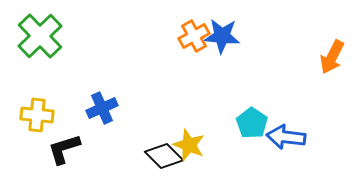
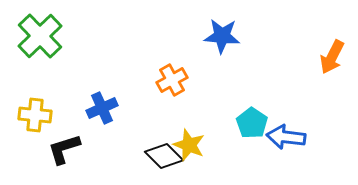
orange cross: moved 22 px left, 44 px down
yellow cross: moved 2 px left
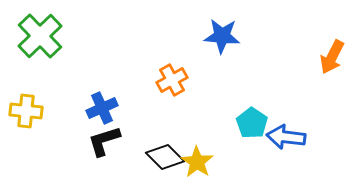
yellow cross: moved 9 px left, 4 px up
yellow star: moved 8 px right, 17 px down; rotated 12 degrees clockwise
black L-shape: moved 40 px right, 8 px up
black diamond: moved 1 px right, 1 px down
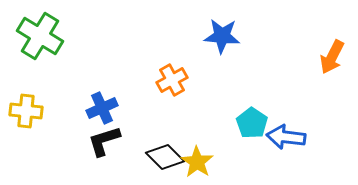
green cross: rotated 15 degrees counterclockwise
